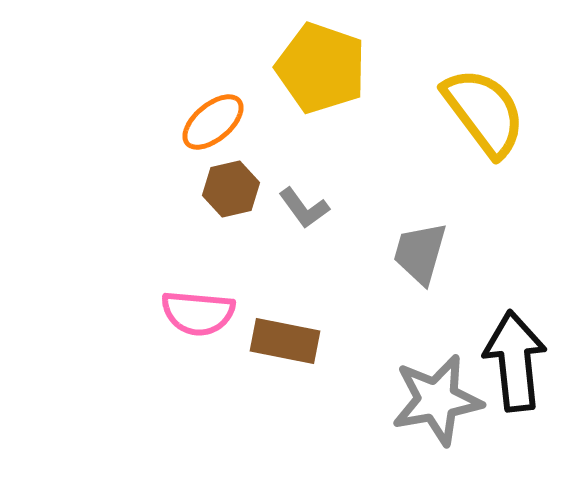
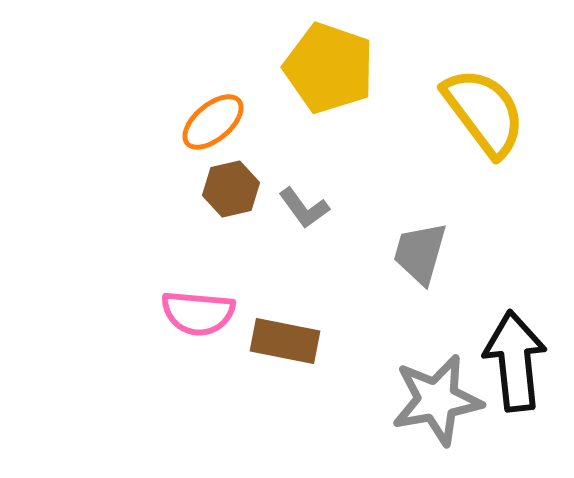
yellow pentagon: moved 8 px right
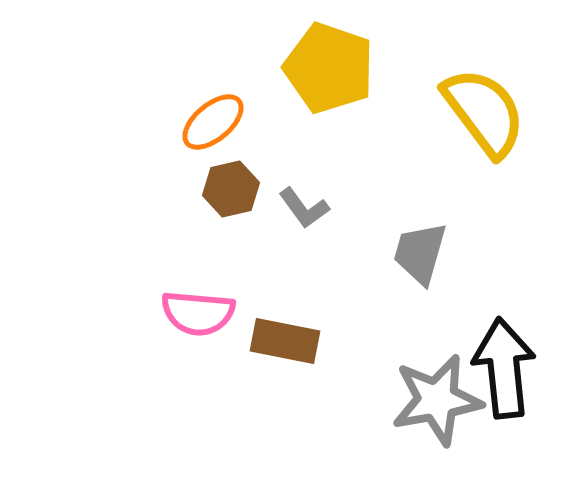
black arrow: moved 11 px left, 7 px down
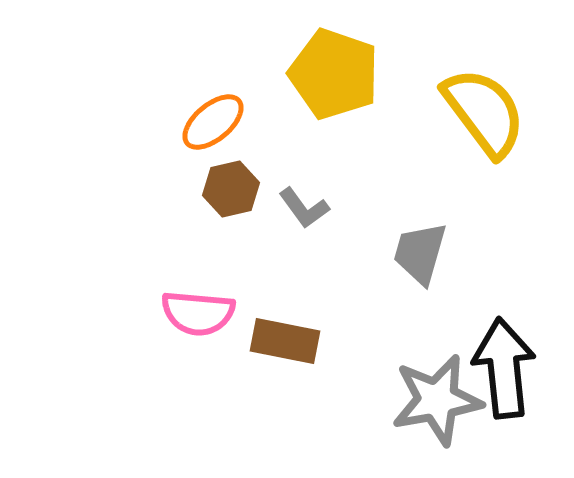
yellow pentagon: moved 5 px right, 6 px down
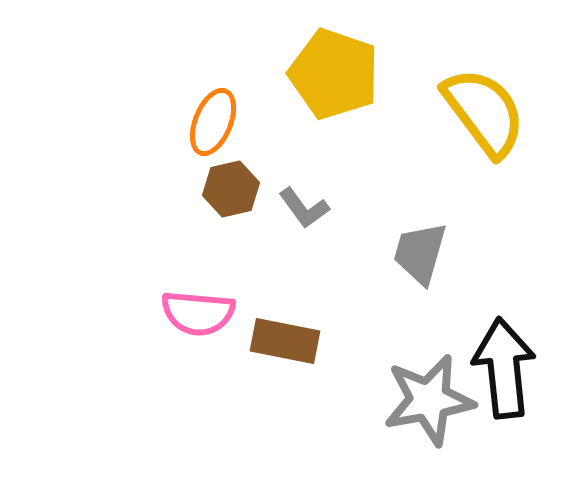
orange ellipse: rotated 28 degrees counterclockwise
gray star: moved 8 px left
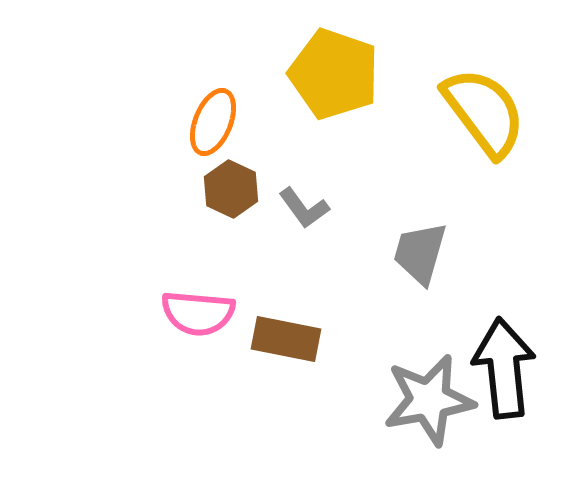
brown hexagon: rotated 22 degrees counterclockwise
brown rectangle: moved 1 px right, 2 px up
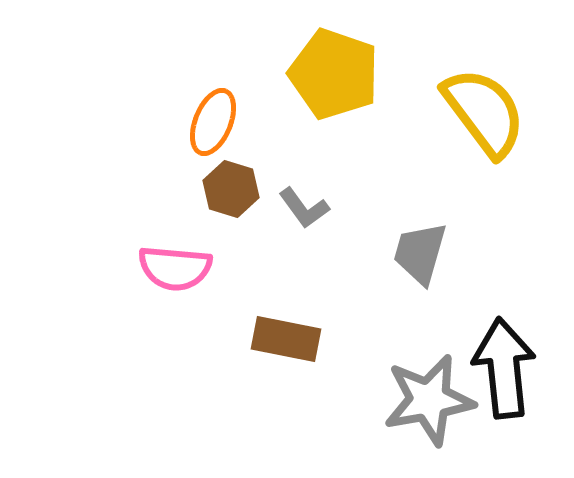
brown hexagon: rotated 8 degrees counterclockwise
pink semicircle: moved 23 px left, 45 px up
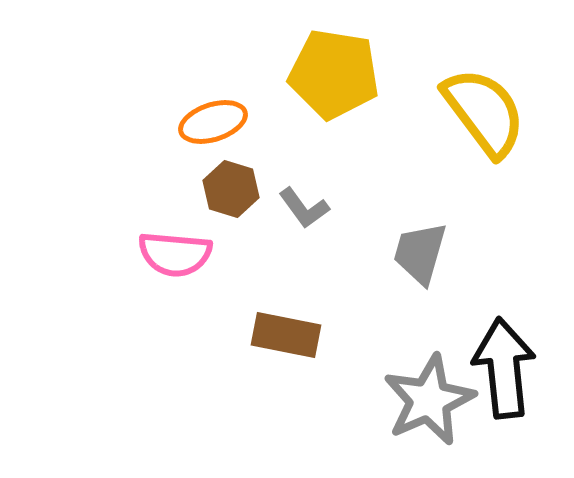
yellow pentagon: rotated 10 degrees counterclockwise
orange ellipse: rotated 50 degrees clockwise
pink semicircle: moved 14 px up
brown rectangle: moved 4 px up
gray star: rotated 14 degrees counterclockwise
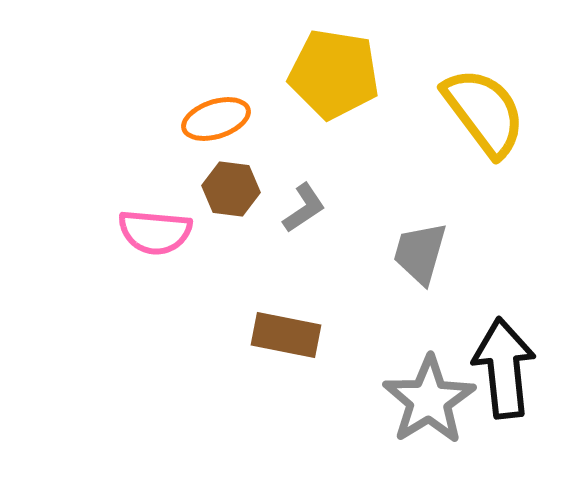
orange ellipse: moved 3 px right, 3 px up
brown hexagon: rotated 10 degrees counterclockwise
gray L-shape: rotated 88 degrees counterclockwise
pink semicircle: moved 20 px left, 22 px up
gray star: rotated 8 degrees counterclockwise
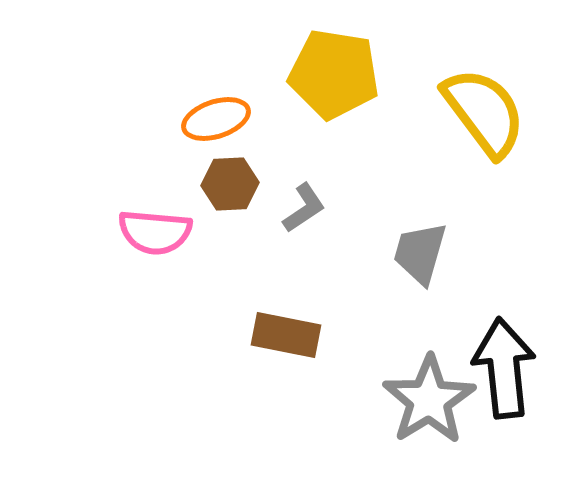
brown hexagon: moved 1 px left, 5 px up; rotated 10 degrees counterclockwise
